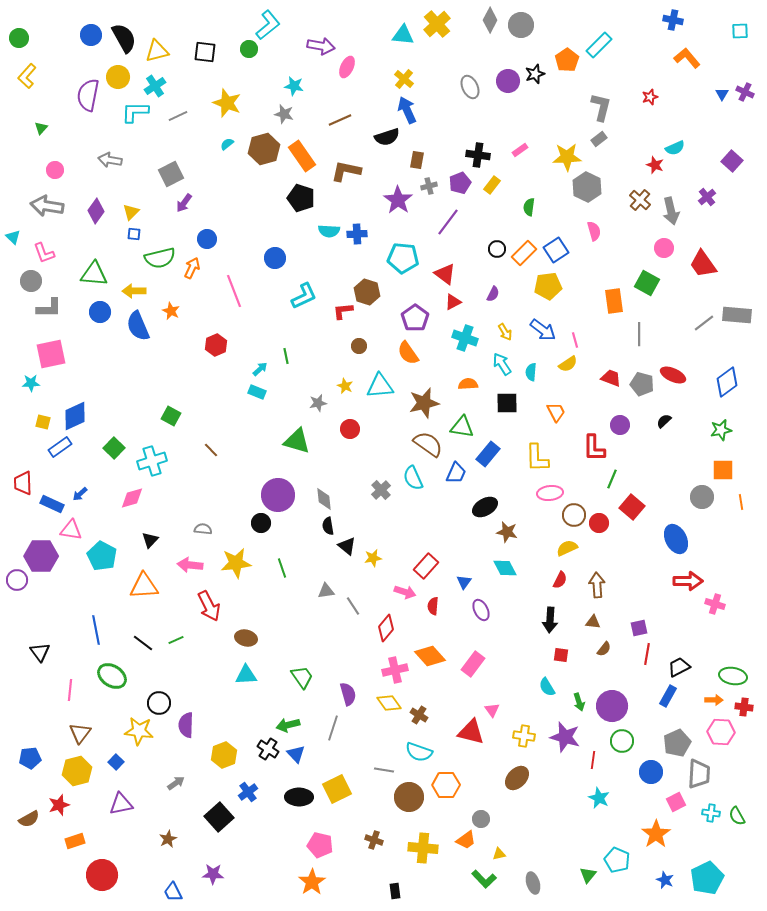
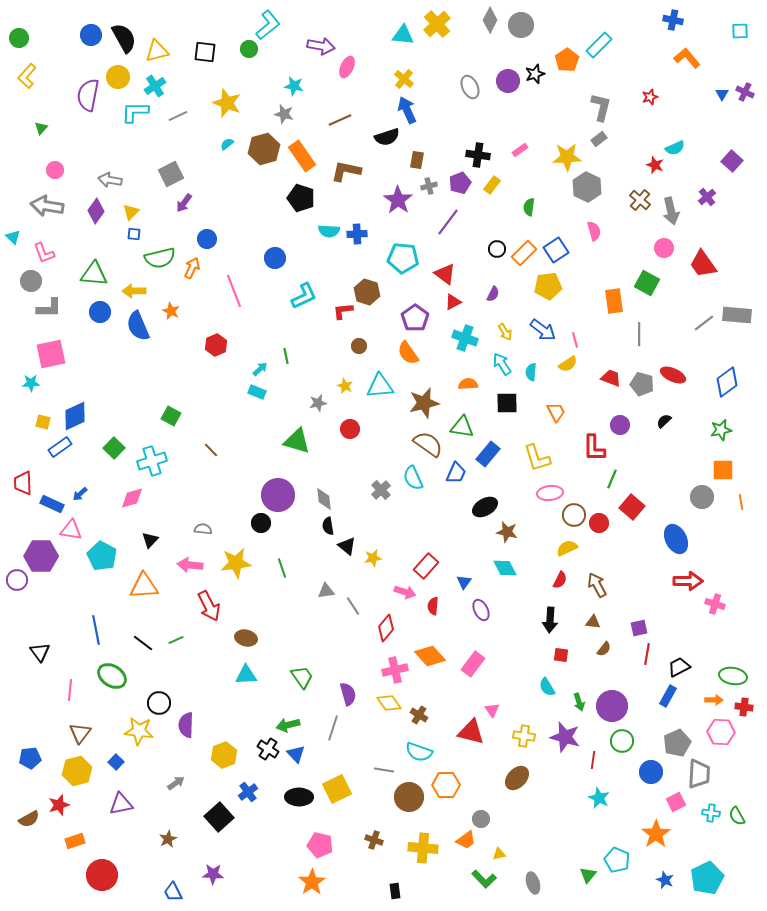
gray arrow at (110, 160): moved 20 px down
yellow L-shape at (537, 458): rotated 16 degrees counterclockwise
brown arrow at (597, 585): rotated 25 degrees counterclockwise
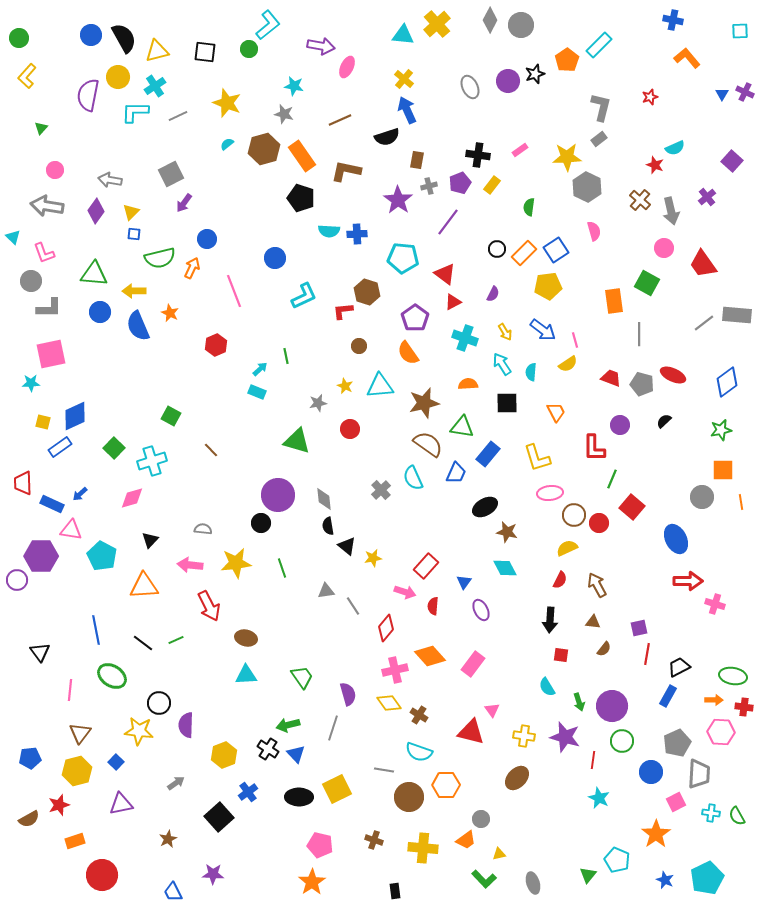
orange star at (171, 311): moved 1 px left, 2 px down
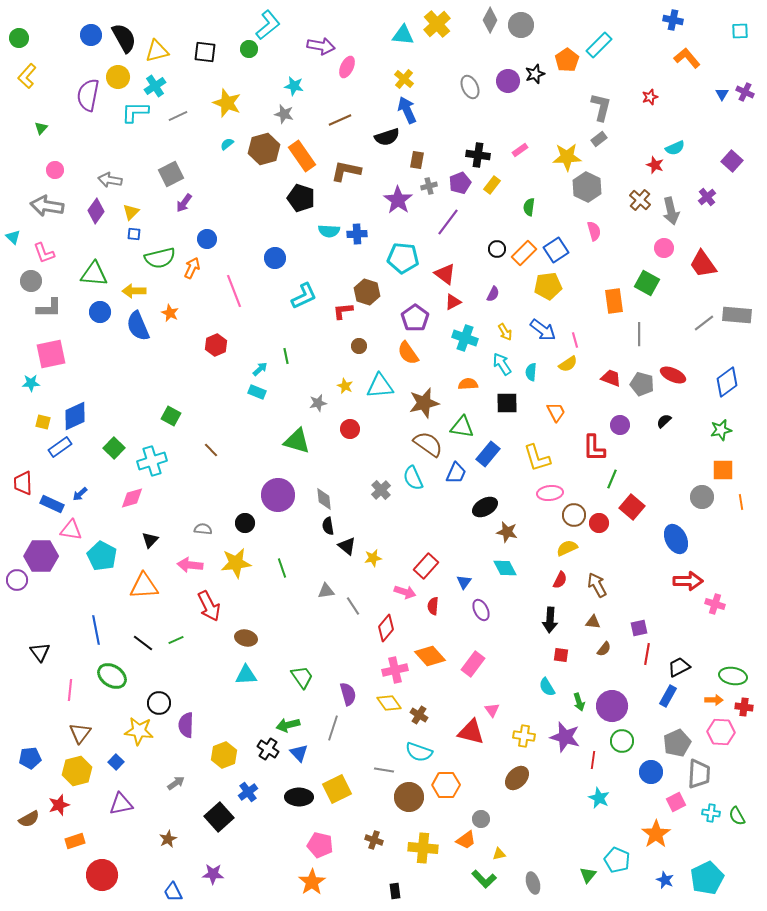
black circle at (261, 523): moved 16 px left
blue triangle at (296, 754): moved 3 px right, 1 px up
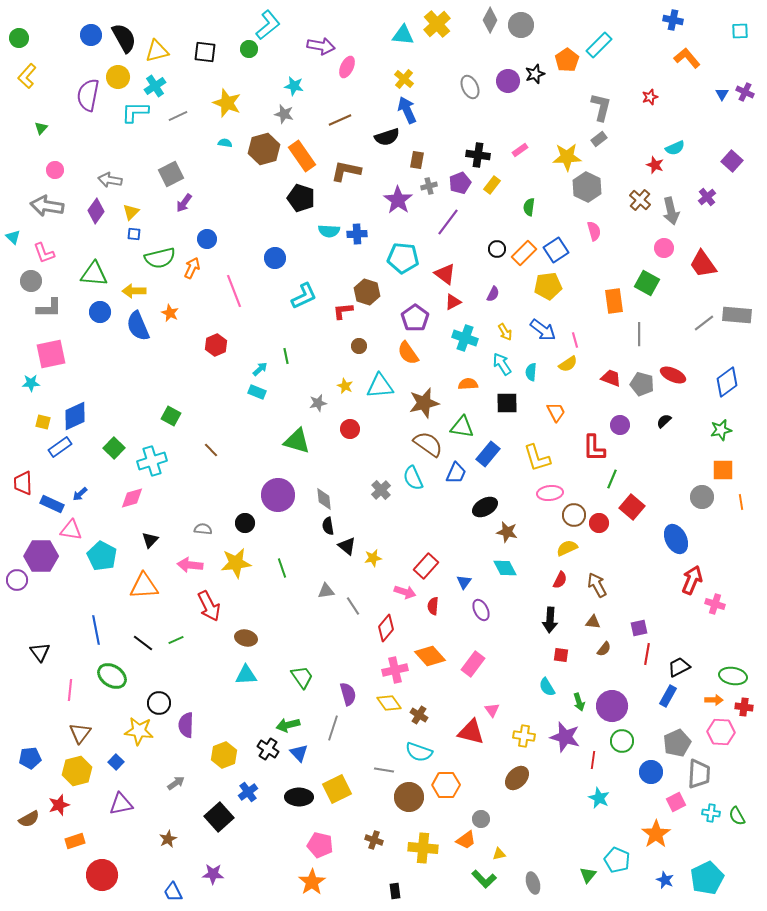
cyan semicircle at (227, 144): moved 2 px left, 1 px up; rotated 48 degrees clockwise
red arrow at (688, 581): moved 4 px right, 1 px up; rotated 68 degrees counterclockwise
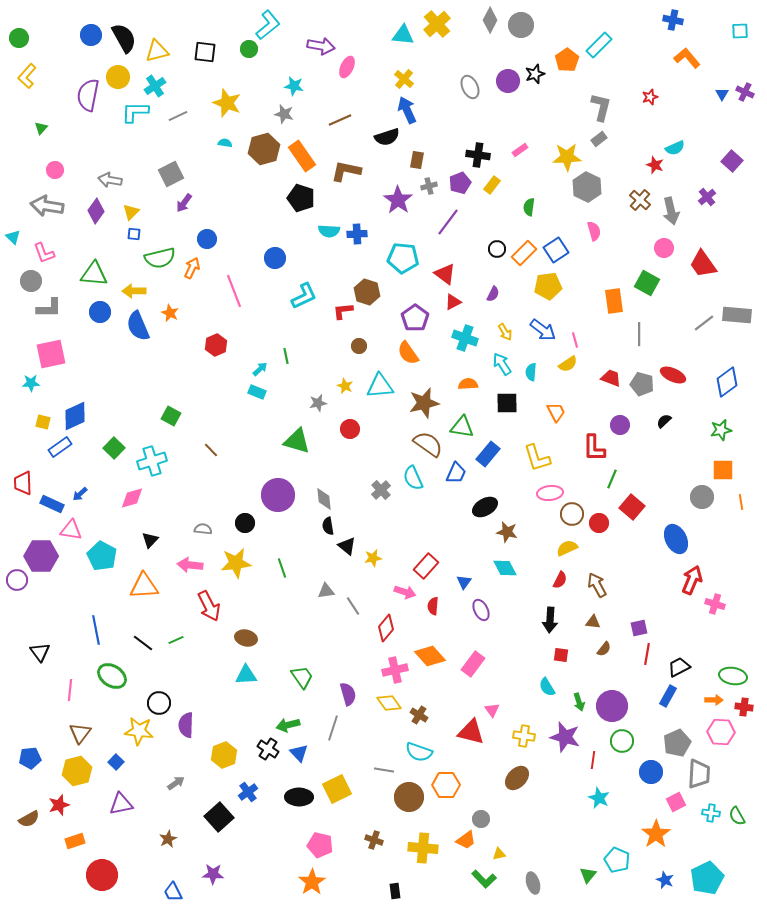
brown circle at (574, 515): moved 2 px left, 1 px up
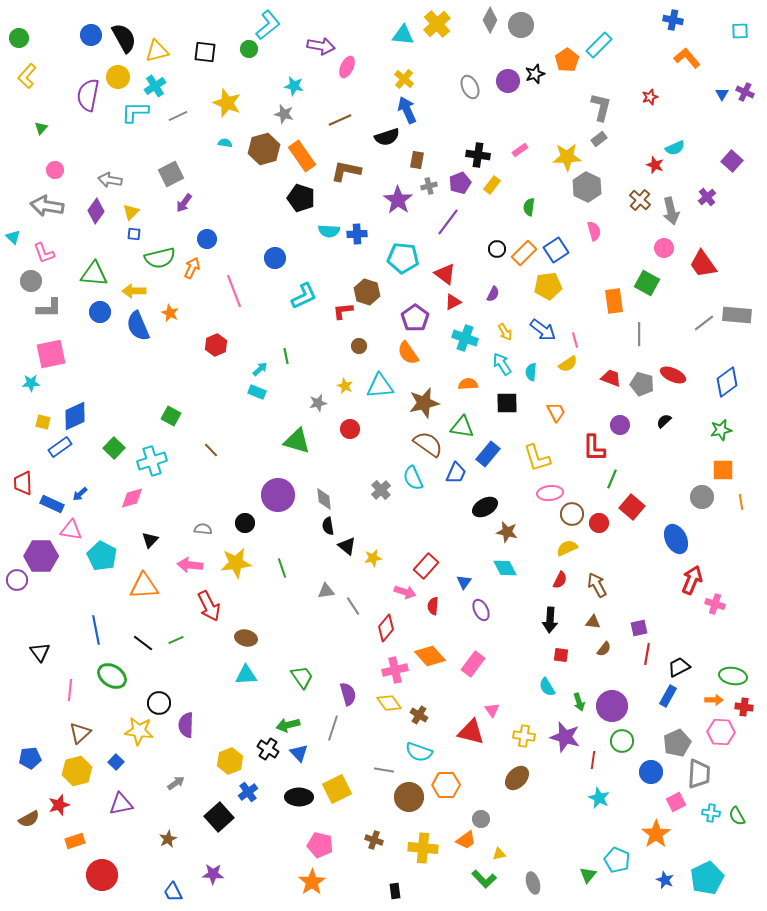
brown triangle at (80, 733): rotated 10 degrees clockwise
yellow hexagon at (224, 755): moved 6 px right, 6 px down
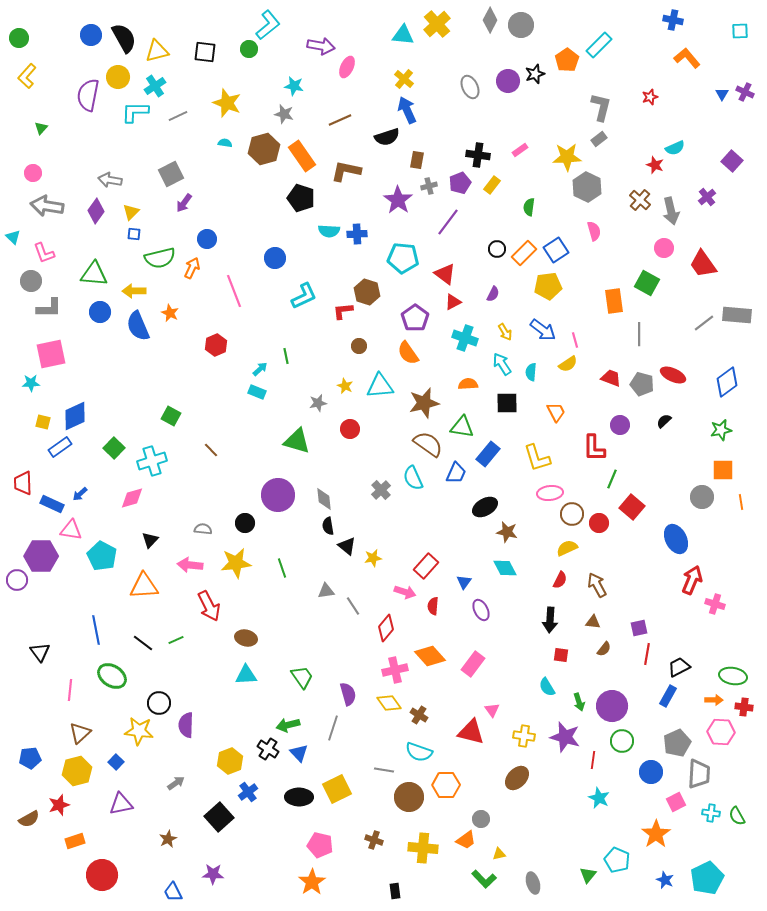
pink circle at (55, 170): moved 22 px left, 3 px down
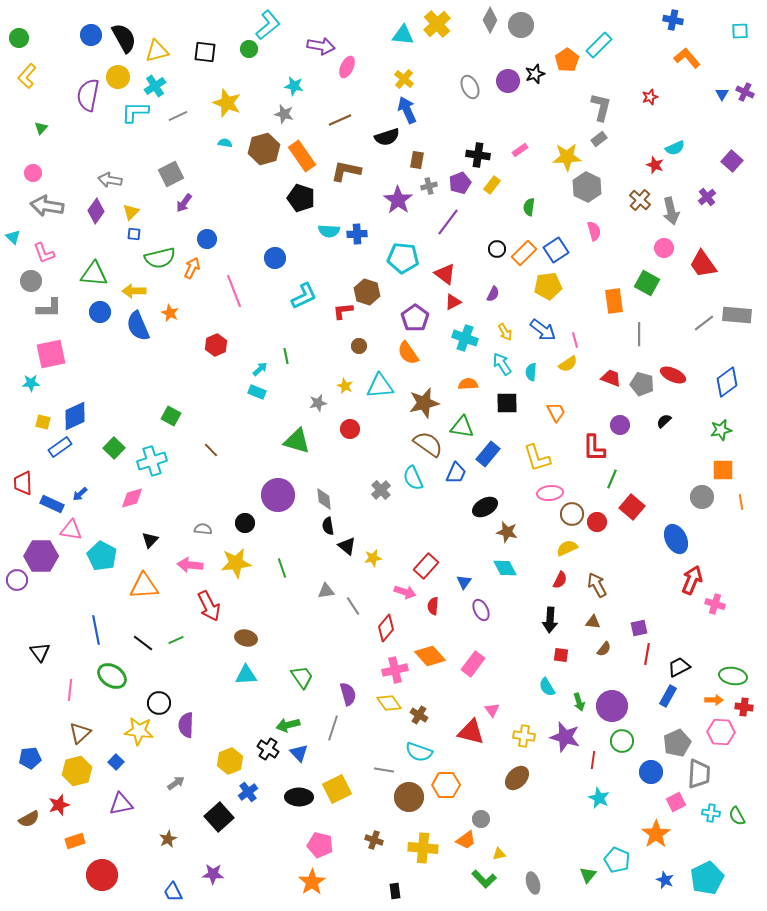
red circle at (599, 523): moved 2 px left, 1 px up
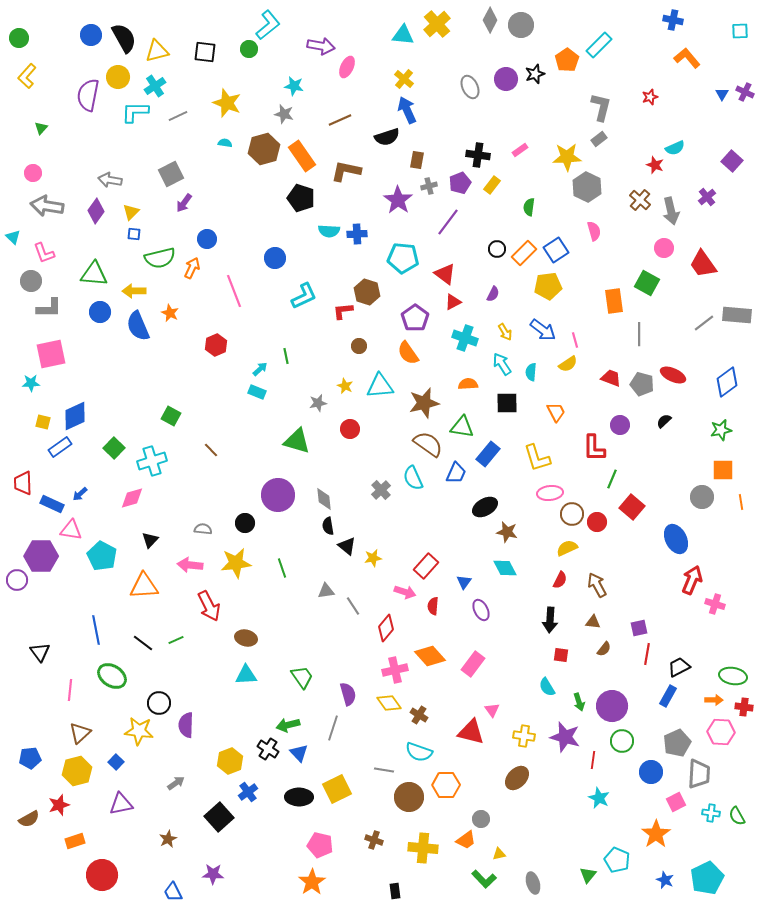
purple circle at (508, 81): moved 2 px left, 2 px up
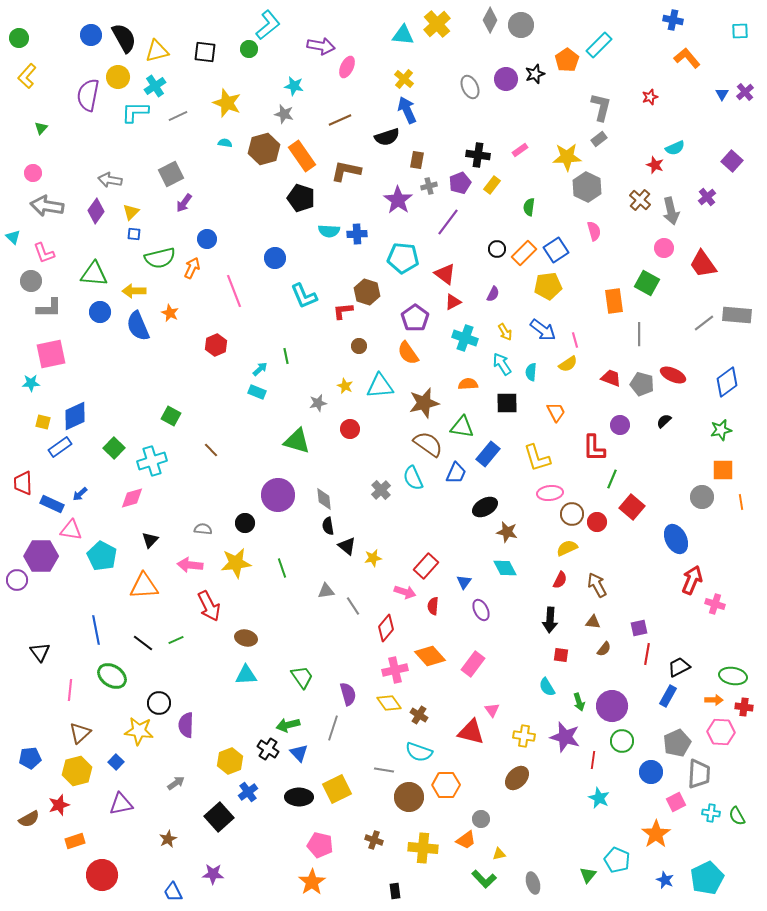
purple cross at (745, 92): rotated 24 degrees clockwise
cyan L-shape at (304, 296): rotated 92 degrees clockwise
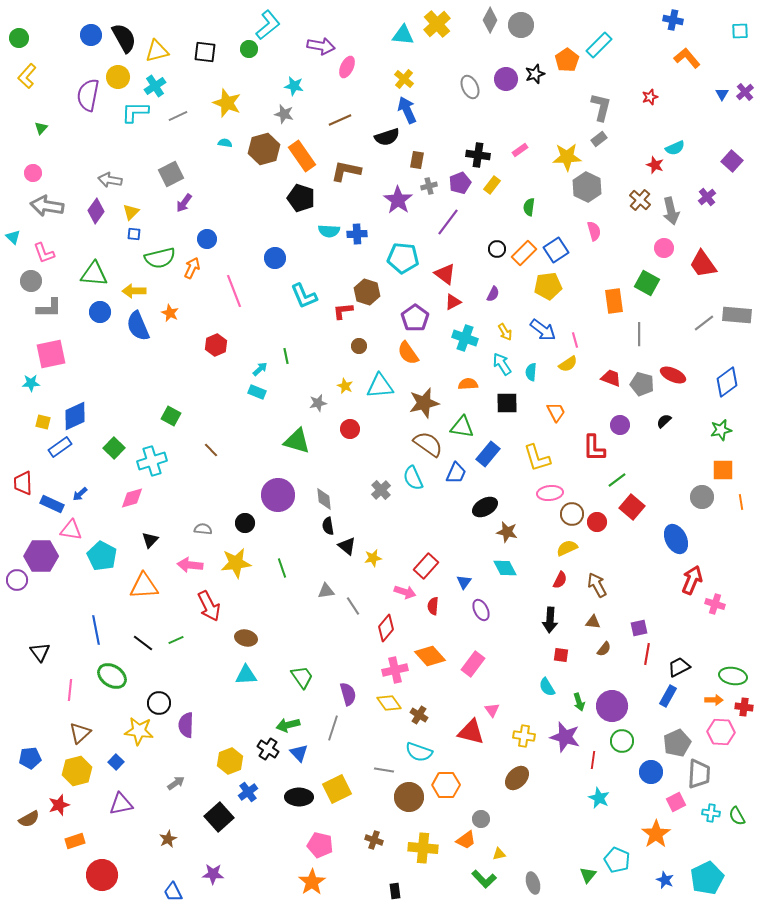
green line at (612, 479): moved 5 px right, 1 px down; rotated 30 degrees clockwise
